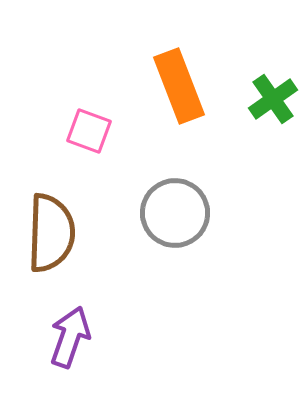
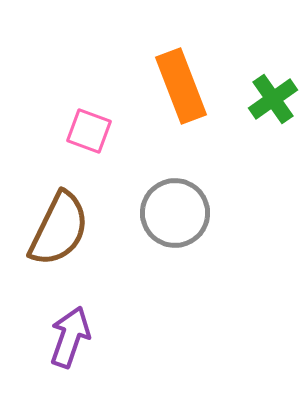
orange rectangle: moved 2 px right
brown semicircle: moved 8 px right, 4 px up; rotated 24 degrees clockwise
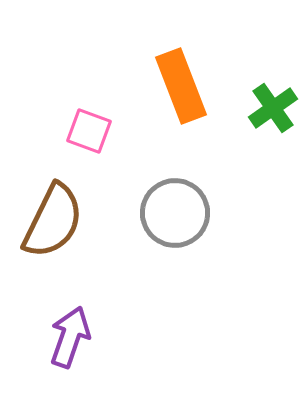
green cross: moved 9 px down
brown semicircle: moved 6 px left, 8 px up
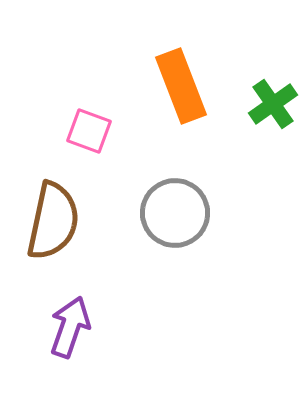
green cross: moved 4 px up
brown semicircle: rotated 14 degrees counterclockwise
purple arrow: moved 10 px up
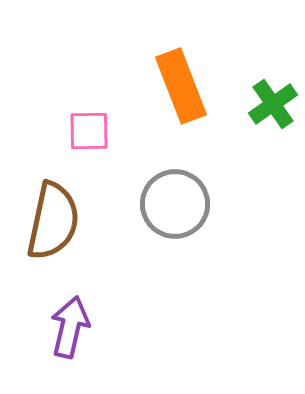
pink square: rotated 21 degrees counterclockwise
gray circle: moved 9 px up
purple arrow: rotated 6 degrees counterclockwise
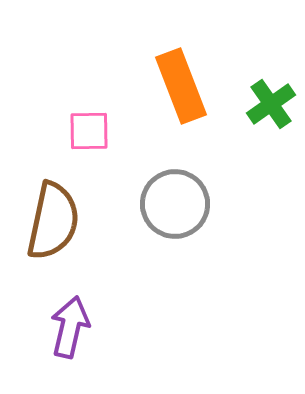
green cross: moved 2 px left
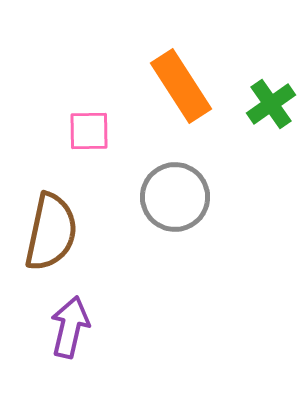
orange rectangle: rotated 12 degrees counterclockwise
gray circle: moved 7 px up
brown semicircle: moved 2 px left, 11 px down
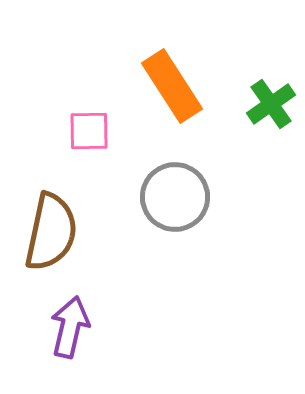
orange rectangle: moved 9 px left
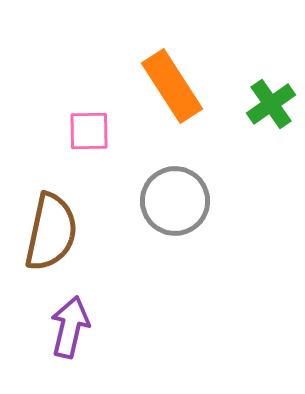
gray circle: moved 4 px down
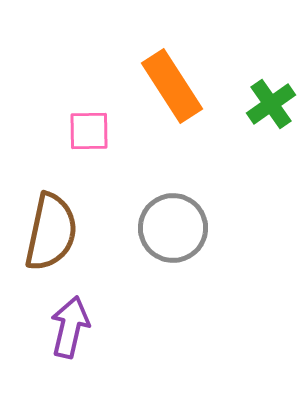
gray circle: moved 2 px left, 27 px down
